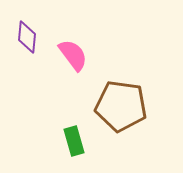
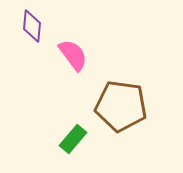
purple diamond: moved 5 px right, 11 px up
green rectangle: moved 1 px left, 2 px up; rotated 56 degrees clockwise
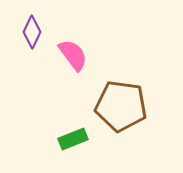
purple diamond: moved 6 px down; rotated 20 degrees clockwise
green rectangle: rotated 28 degrees clockwise
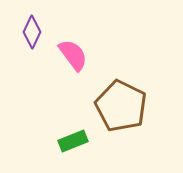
brown pentagon: rotated 18 degrees clockwise
green rectangle: moved 2 px down
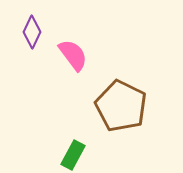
green rectangle: moved 14 px down; rotated 40 degrees counterclockwise
